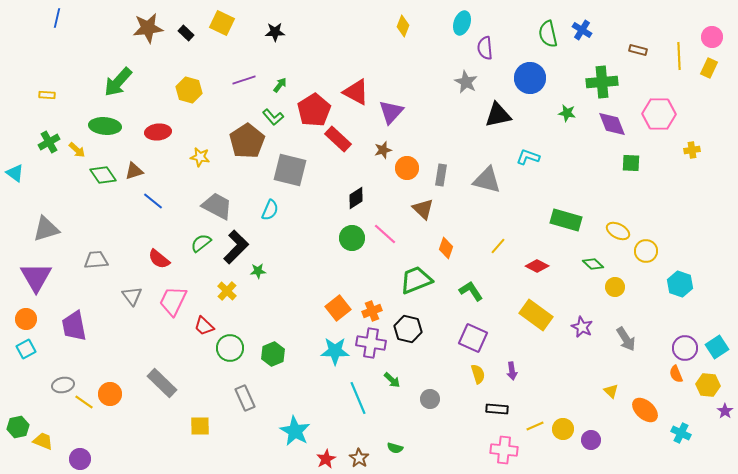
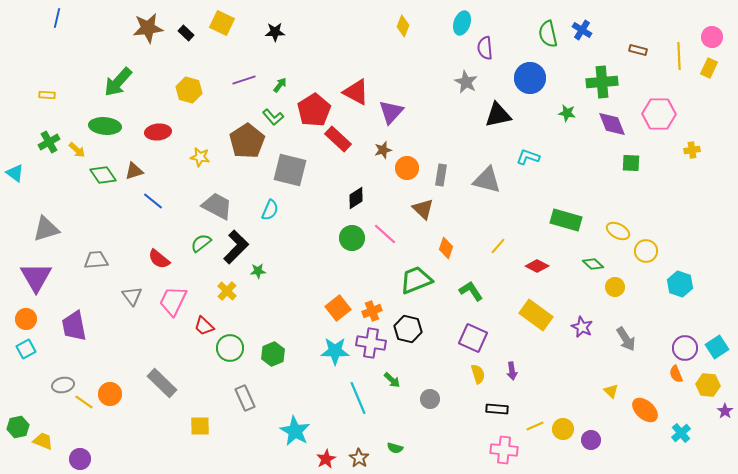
cyan cross at (681, 433): rotated 24 degrees clockwise
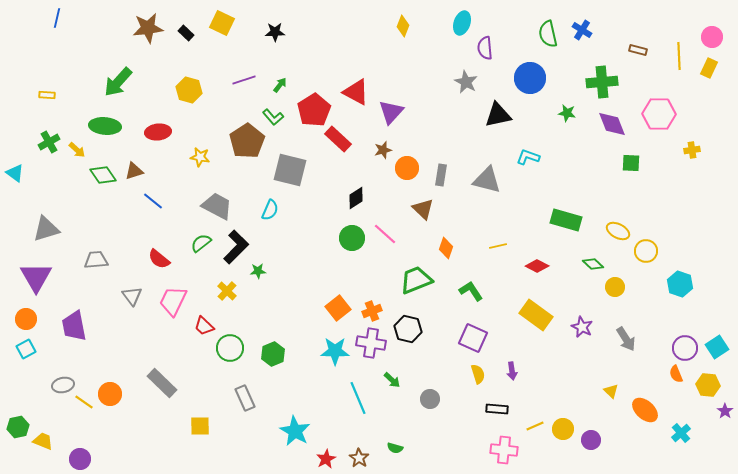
yellow line at (498, 246): rotated 36 degrees clockwise
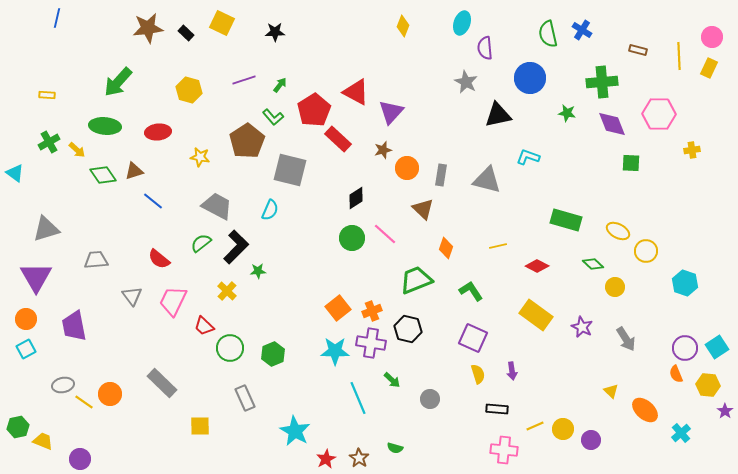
cyan hexagon at (680, 284): moved 5 px right, 1 px up
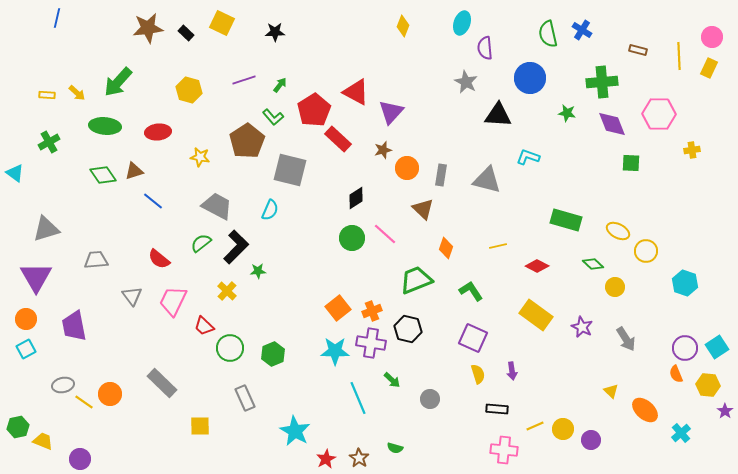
black triangle at (498, 115): rotated 16 degrees clockwise
yellow arrow at (77, 150): moved 57 px up
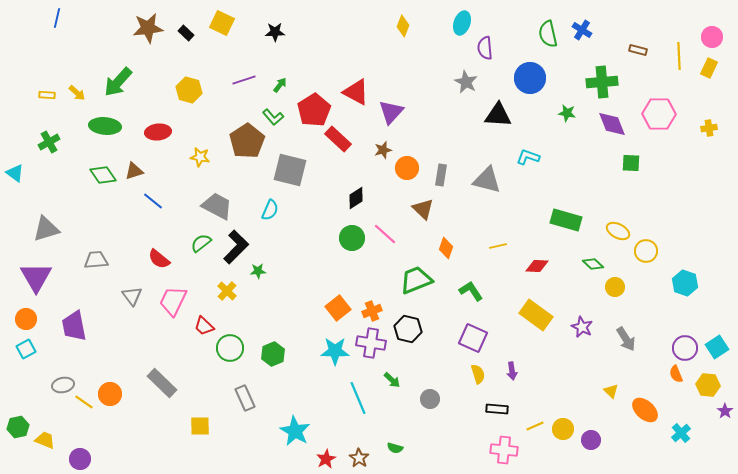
yellow cross at (692, 150): moved 17 px right, 22 px up
red diamond at (537, 266): rotated 25 degrees counterclockwise
yellow trapezoid at (43, 441): moved 2 px right, 1 px up
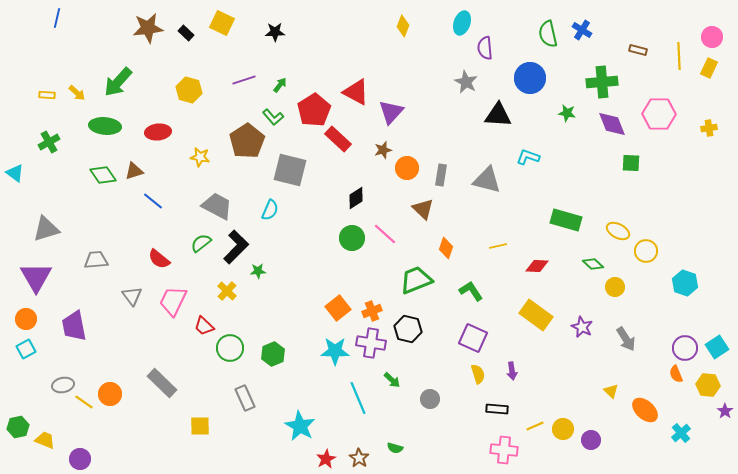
cyan star at (295, 431): moved 5 px right, 5 px up
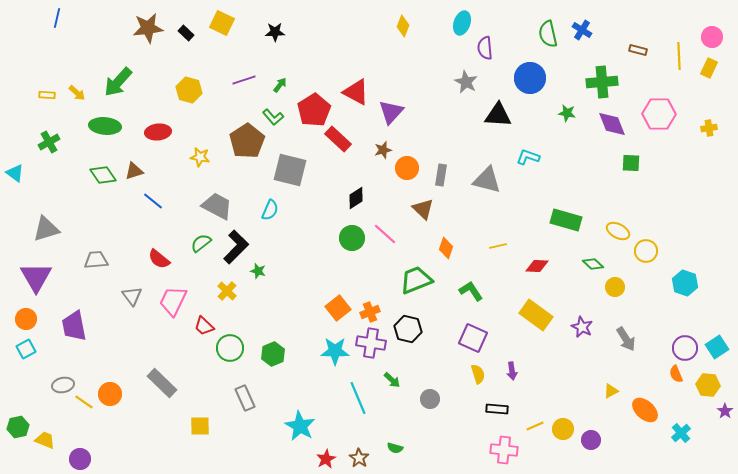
green star at (258, 271): rotated 21 degrees clockwise
orange cross at (372, 311): moved 2 px left, 1 px down
yellow triangle at (611, 391): rotated 49 degrees clockwise
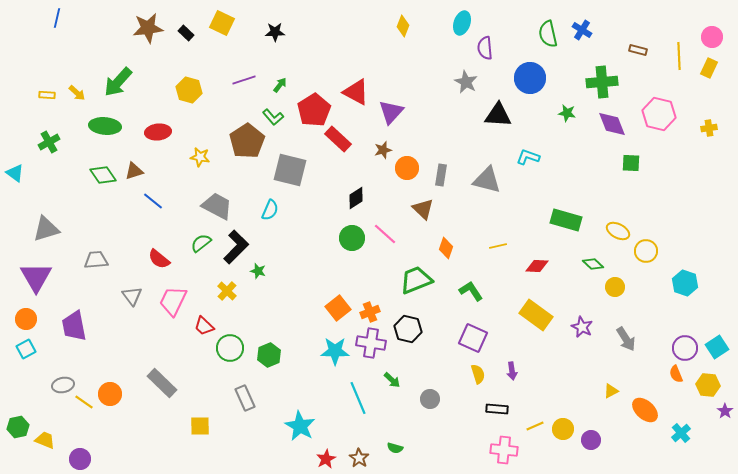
pink hexagon at (659, 114): rotated 12 degrees clockwise
green hexagon at (273, 354): moved 4 px left, 1 px down
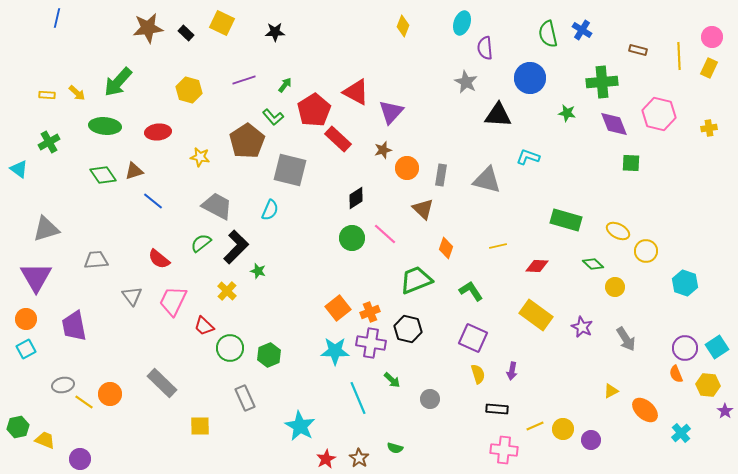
green arrow at (280, 85): moved 5 px right
purple diamond at (612, 124): moved 2 px right
cyan triangle at (15, 173): moved 4 px right, 4 px up
purple arrow at (512, 371): rotated 18 degrees clockwise
